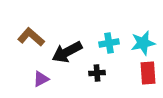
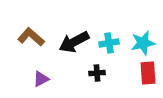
black arrow: moved 7 px right, 10 px up
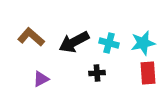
cyan cross: rotated 24 degrees clockwise
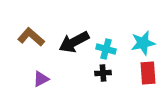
cyan cross: moved 3 px left, 6 px down
black cross: moved 6 px right
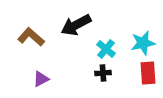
black arrow: moved 2 px right, 17 px up
cyan cross: rotated 24 degrees clockwise
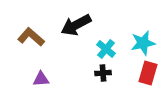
red rectangle: rotated 20 degrees clockwise
purple triangle: rotated 24 degrees clockwise
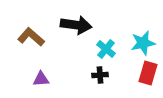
black arrow: rotated 144 degrees counterclockwise
black cross: moved 3 px left, 2 px down
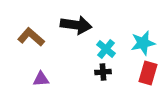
black cross: moved 3 px right, 3 px up
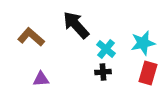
black arrow: rotated 140 degrees counterclockwise
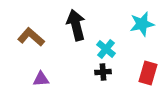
black arrow: rotated 28 degrees clockwise
cyan star: moved 1 px left, 19 px up
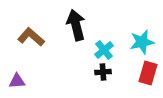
cyan star: moved 18 px down
cyan cross: moved 2 px left, 1 px down; rotated 12 degrees clockwise
purple triangle: moved 24 px left, 2 px down
